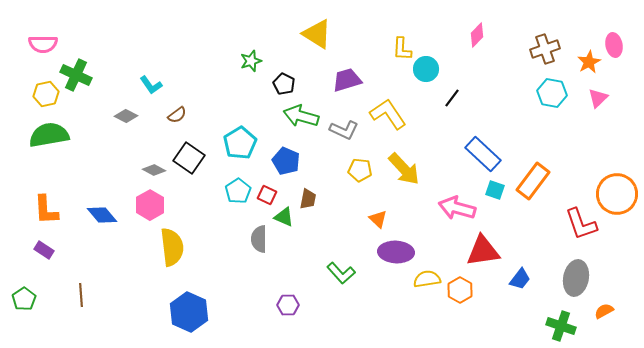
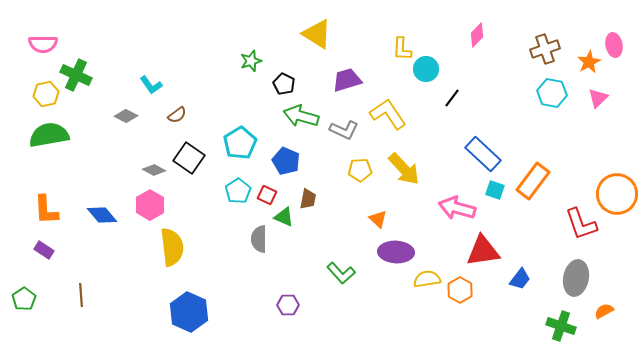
yellow pentagon at (360, 170): rotated 10 degrees counterclockwise
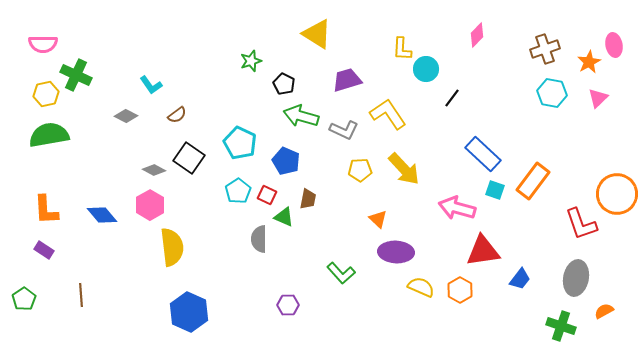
cyan pentagon at (240, 143): rotated 16 degrees counterclockwise
yellow semicircle at (427, 279): moved 6 px left, 8 px down; rotated 32 degrees clockwise
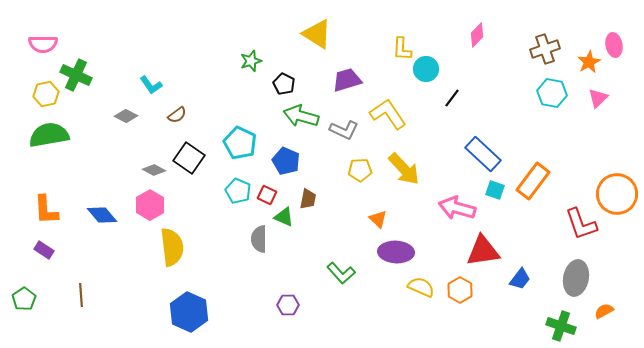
cyan pentagon at (238, 191): rotated 15 degrees counterclockwise
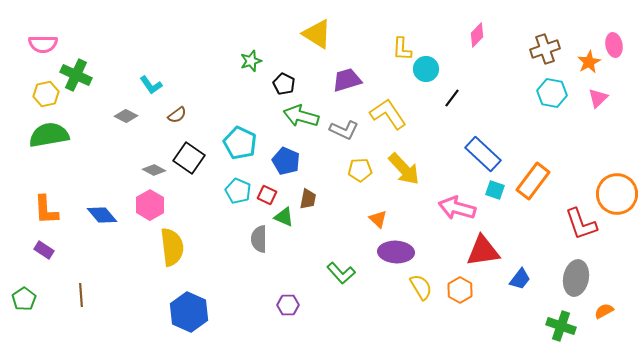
yellow semicircle at (421, 287): rotated 36 degrees clockwise
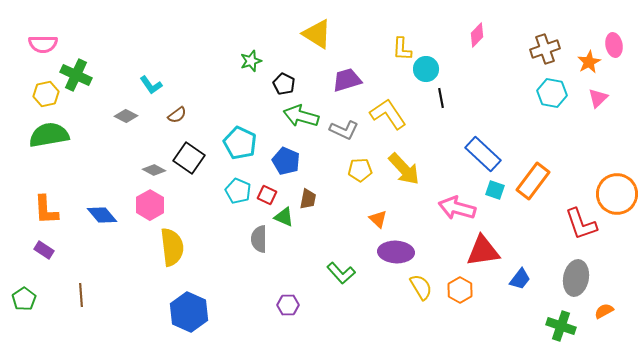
black line at (452, 98): moved 11 px left; rotated 48 degrees counterclockwise
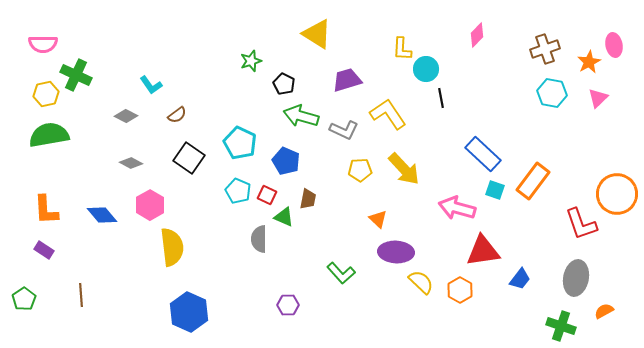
gray diamond at (154, 170): moved 23 px left, 7 px up
yellow semicircle at (421, 287): moved 5 px up; rotated 16 degrees counterclockwise
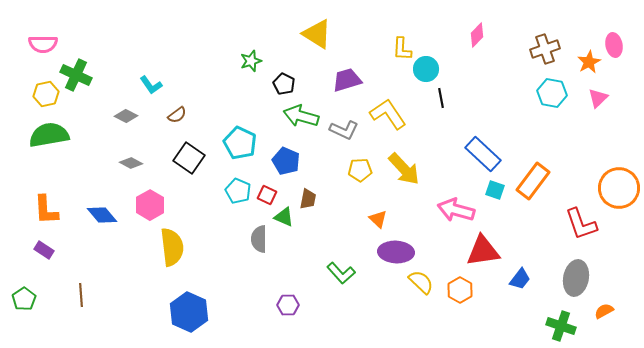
orange circle at (617, 194): moved 2 px right, 6 px up
pink arrow at (457, 208): moved 1 px left, 2 px down
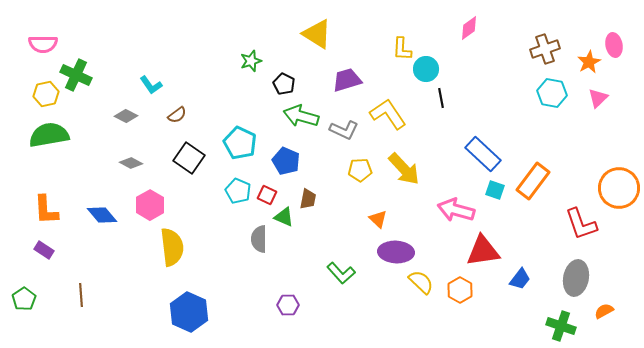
pink diamond at (477, 35): moved 8 px left, 7 px up; rotated 10 degrees clockwise
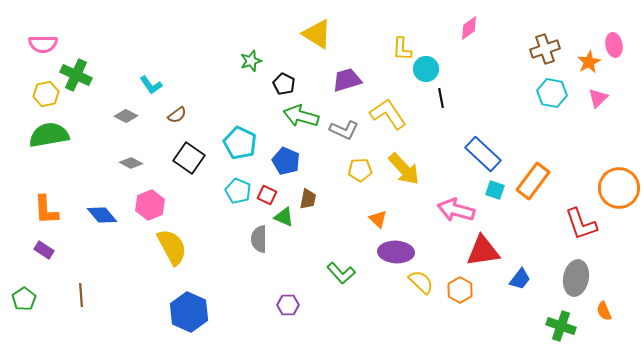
pink hexagon at (150, 205): rotated 8 degrees clockwise
yellow semicircle at (172, 247): rotated 21 degrees counterclockwise
orange semicircle at (604, 311): rotated 84 degrees counterclockwise
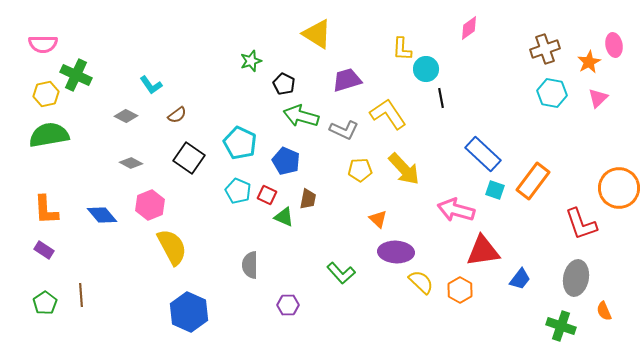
gray semicircle at (259, 239): moved 9 px left, 26 px down
green pentagon at (24, 299): moved 21 px right, 4 px down
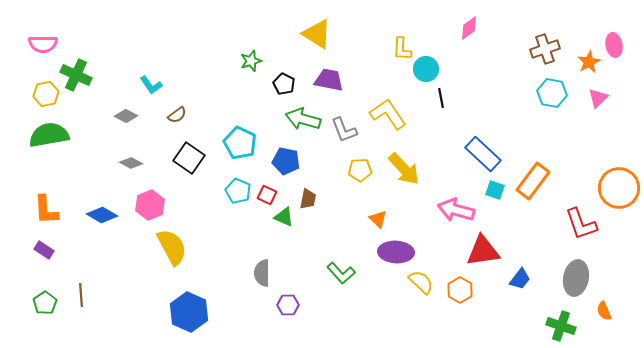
purple trapezoid at (347, 80): moved 18 px left; rotated 28 degrees clockwise
green arrow at (301, 116): moved 2 px right, 3 px down
gray L-shape at (344, 130): rotated 44 degrees clockwise
blue pentagon at (286, 161): rotated 12 degrees counterclockwise
blue diamond at (102, 215): rotated 20 degrees counterclockwise
gray semicircle at (250, 265): moved 12 px right, 8 px down
